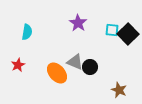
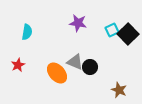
purple star: rotated 24 degrees counterclockwise
cyan square: rotated 32 degrees counterclockwise
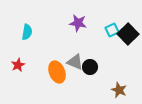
orange ellipse: moved 1 px up; rotated 20 degrees clockwise
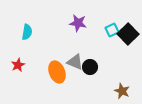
brown star: moved 3 px right, 1 px down
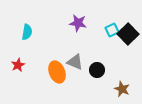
black circle: moved 7 px right, 3 px down
brown star: moved 2 px up
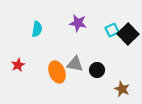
cyan semicircle: moved 10 px right, 3 px up
gray triangle: moved 2 px down; rotated 12 degrees counterclockwise
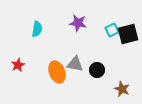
black square: rotated 30 degrees clockwise
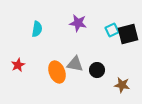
brown star: moved 4 px up; rotated 14 degrees counterclockwise
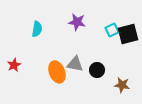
purple star: moved 1 px left, 1 px up
red star: moved 4 px left
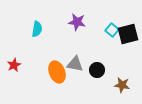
cyan square: rotated 24 degrees counterclockwise
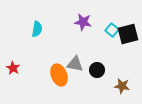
purple star: moved 6 px right
red star: moved 1 px left, 3 px down; rotated 16 degrees counterclockwise
orange ellipse: moved 2 px right, 3 px down
brown star: moved 1 px down
